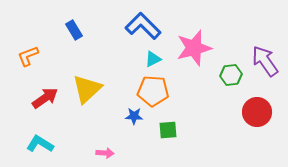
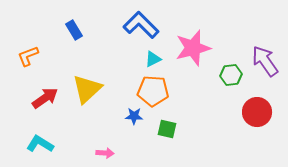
blue L-shape: moved 2 px left, 1 px up
pink star: moved 1 px left
green square: moved 1 px left, 1 px up; rotated 18 degrees clockwise
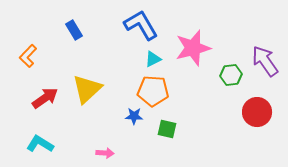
blue L-shape: rotated 15 degrees clockwise
orange L-shape: rotated 25 degrees counterclockwise
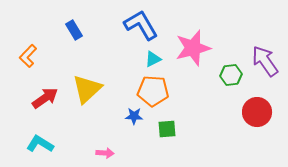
green square: rotated 18 degrees counterclockwise
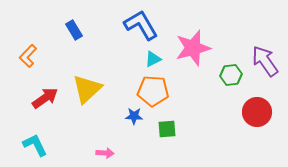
cyan L-shape: moved 5 px left, 1 px down; rotated 32 degrees clockwise
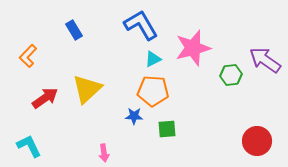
purple arrow: moved 1 px up; rotated 20 degrees counterclockwise
red circle: moved 29 px down
cyan L-shape: moved 6 px left, 1 px down
pink arrow: moved 1 px left; rotated 78 degrees clockwise
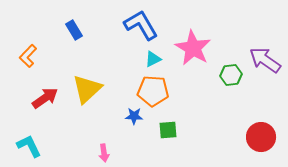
pink star: rotated 27 degrees counterclockwise
green square: moved 1 px right, 1 px down
red circle: moved 4 px right, 4 px up
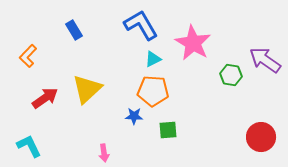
pink star: moved 5 px up
green hexagon: rotated 15 degrees clockwise
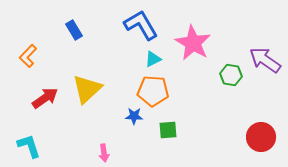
cyan L-shape: rotated 8 degrees clockwise
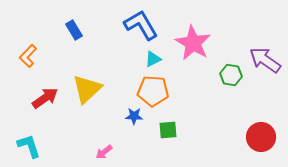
pink arrow: moved 1 px up; rotated 60 degrees clockwise
